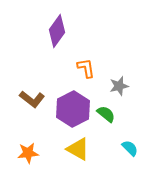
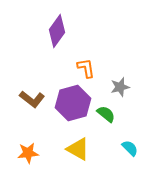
gray star: moved 1 px right, 1 px down
purple hexagon: moved 6 px up; rotated 12 degrees clockwise
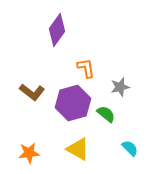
purple diamond: moved 1 px up
brown L-shape: moved 7 px up
orange star: moved 1 px right
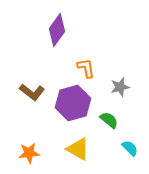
green semicircle: moved 3 px right, 6 px down
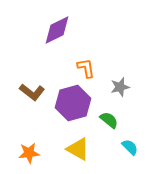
purple diamond: rotated 28 degrees clockwise
cyan semicircle: moved 1 px up
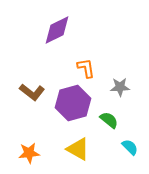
gray star: rotated 12 degrees clockwise
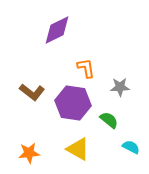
purple hexagon: rotated 24 degrees clockwise
cyan semicircle: moved 1 px right; rotated 18 degrees counterclockwise
